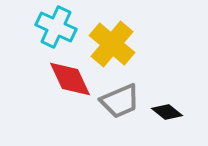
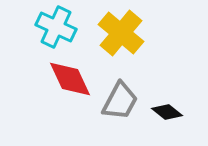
yellow cross: moved 9 px right, 11 px up
gray trapezoid: rotated 39 degrees counterclockwise
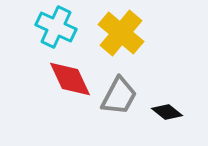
gray trapezoid: moved 1 px left, 5 px up
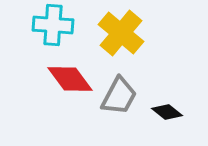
cyan cross: moved 3 px left, 2 px up; rotated 21 degrees counterclockwise
red diamond: rotated 12 degrees counterclockwise
